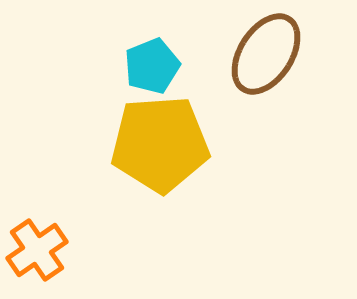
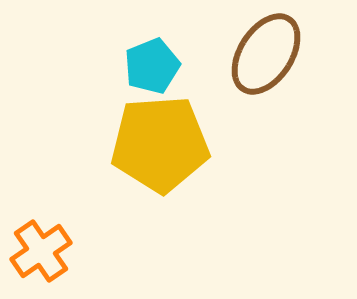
orange cross: moved 4 px right, 1 px down
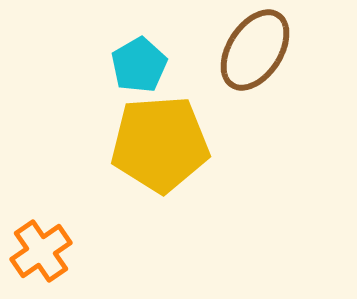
brown ellipse: moved 11 px left, 4 px up
cyan pentagon: moved 13 px left, 1 px up; rotated 8 degrees counterclockwise
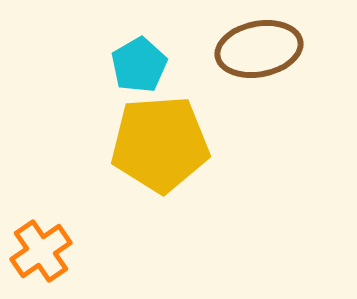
brown ellipse: moved 4 px right, 1 px up; rotated 46 degrees clockwise
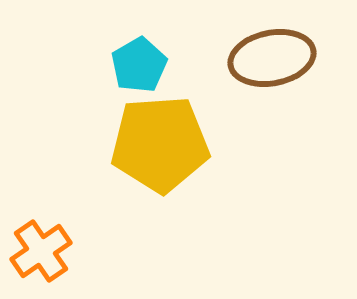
brown ellipse: moved 13 px right, 9 px down
